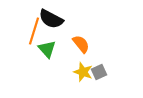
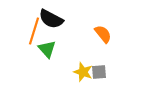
orange semicircle: moved 22 px right, 10 px up
gray square: rotated 21 degrees clockwise
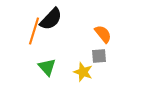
black semicircle: rotated 75 degrees counterclockwise
green triangle: moved 18 px down
gray square: moved 16 px up
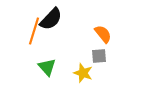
yellow star: moved 1 px down
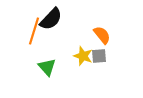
orange semicircle: moved 1 px left, 1 px down
yellow star: moved 17 px up
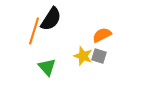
black semicircle: rotated 10 degrees counterclockwise
orange semicircle: rotated 78 degrees counterclockwise
gray square: rotated 21 degrees clockwise
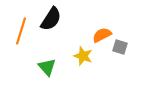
orange line: moved 13 px left
gray square: moved 21 px right, 9 px up
